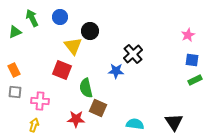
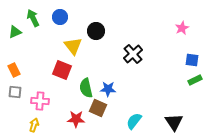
green arrow: moved 1 px right
black circle: moved 6 px right
pink star: moved 6 px left, 7 px up
blue star: moved 8 px left, 18 px down
cyan semicircle: moved 1 px left, 3 px up; rotated 60 degrees counterclockwise
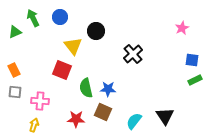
brown square: moved 5 px right, 4 px down
black triangle: moved 9 px left, 6 px up
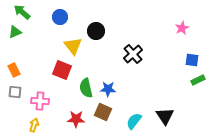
green arrow: moved 11 px left, 6 px up; rotated 24 degrees counterclockwise
green rectangle: moved 3 px right
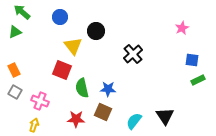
green semicircle: moved 4 px left
gray square: rotated 24 degrees clockwise
pink cross: rotated 18 degrees clockwise
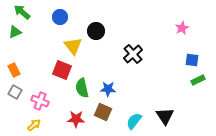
yellow arrow: rotated 32 degrees clockwise
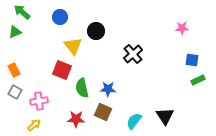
pink star: rotated 24 degrees clockwise
pink cross: moved 1 px left; rotated 30 degrees counterclockwise
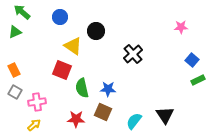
pink star: moved 1 px left, 1 px up
yellow triangle: rotated 18 degrees counterclockwise
blue square: rotated 32 degrees clockwise
pink cross: moved 2 px left, 1 px down
black triangle: moved 1 px up
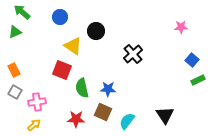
cyan semicircle: moved 7 px left
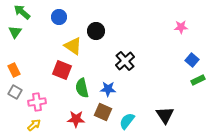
blue circle: moved 1 px left
green triangle: rotated 32 degrees counterclockwise
black cross: moved 8 px left, 7 px down
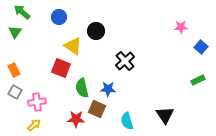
blue square: moved 9 px right, 13 px up
red square: moved 1 px left, 2 px up
brown square: moved 6 px left, 3 px up
cyan semicircle: rotated 54 degrees counterclockwise
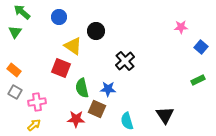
orange rectangle: rotated 24 degrees counterclockwise
